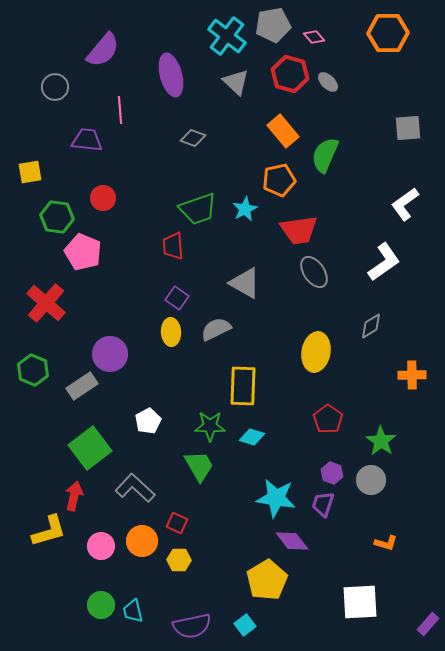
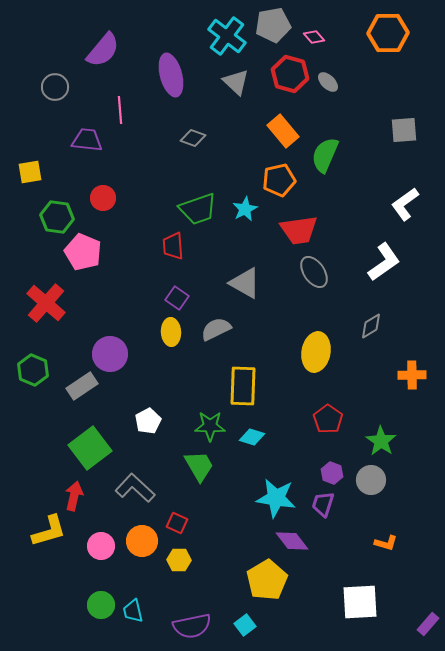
gray square at (408, 128): moved 4 px left, 2 px down
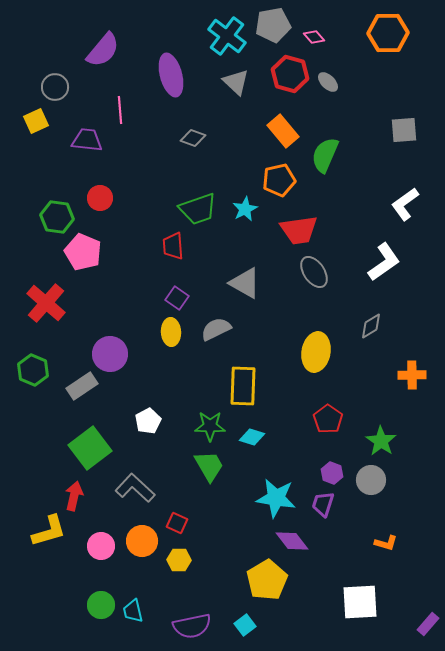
yellow square at (30, 172): moved 6 px right, 51 px up; rotated 15 degrees counterclockwise
red circle at (103, 198): moved 3 px left
green trapezoid at (199, 466): moved 10 px right
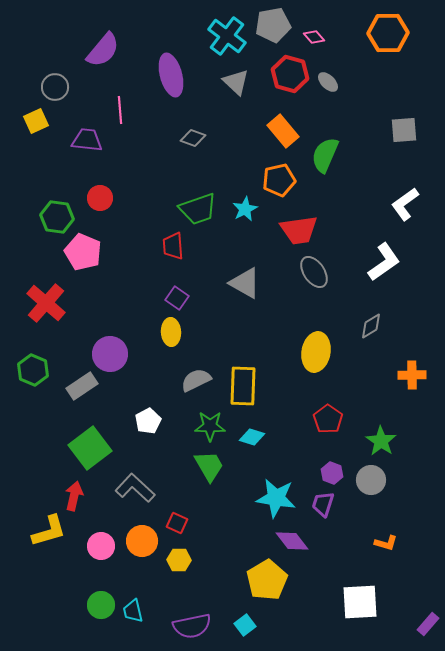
gray semicircle at (216, 329): moved 20 px left, 51 px down
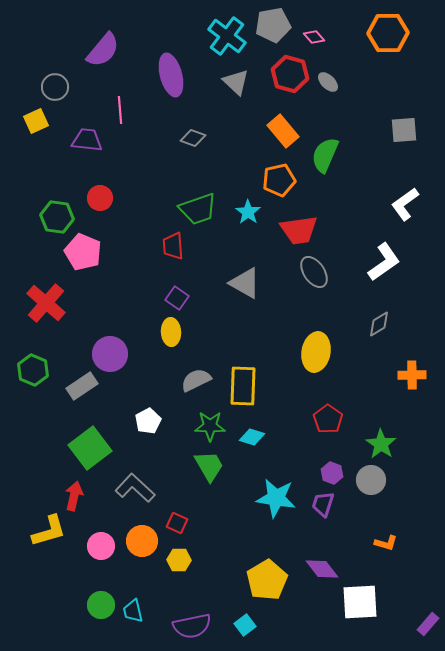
cyan star at (245, 209): moved 3 px right, 3 px down; rotated 10 degrees counterclockwise
gray diamond at (371, 326): moved 8 px right, 2 px up
green star at (381, 441): moved 3 px down
purple diamond at (292, 541): moved 30 px right, 28 px down
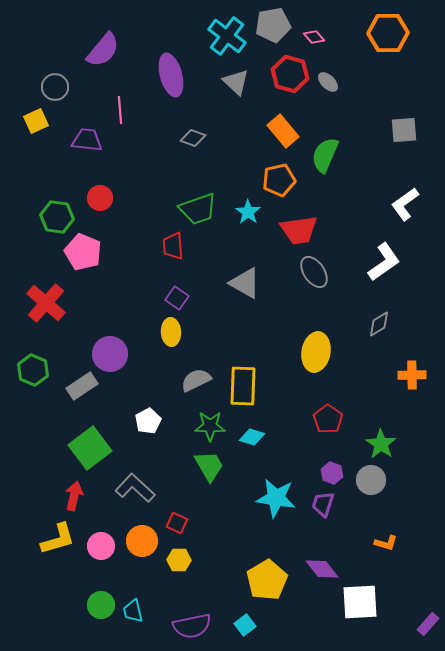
yellow L-shape at (49, 531): moved 9 px right, 8 px down
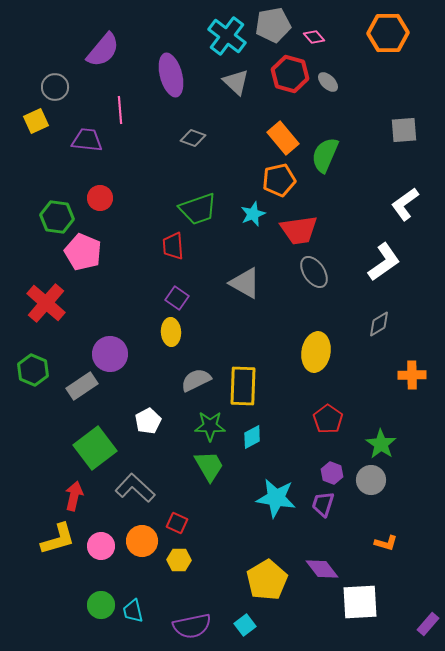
orange rectangle at (283, 131): moved 7 px down
cyan star at (248, 212): moved 5 px right, 2 px down; rotated 15 degrees clockwise
cyan diamond at (252, 437): rotated 45 degrees counterclockwise
green square at (90, 448): moved 5 px right
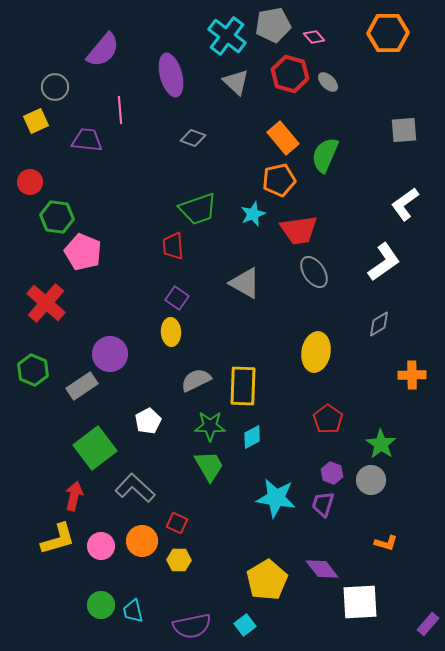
red circle at (100, 198): moved 70 px left, 16 px up
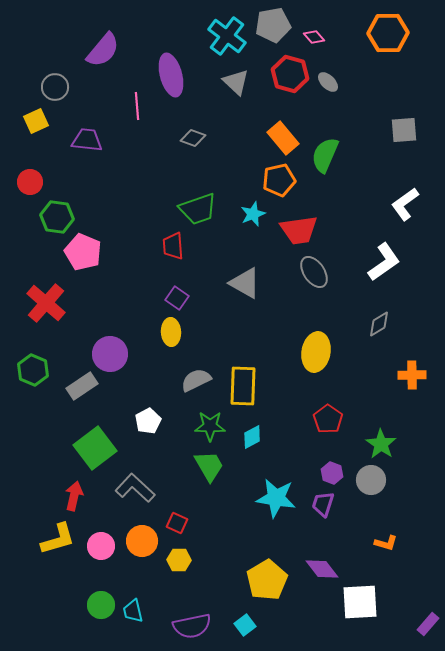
pink line at (120, 110): moved 17 px right, 4 px up
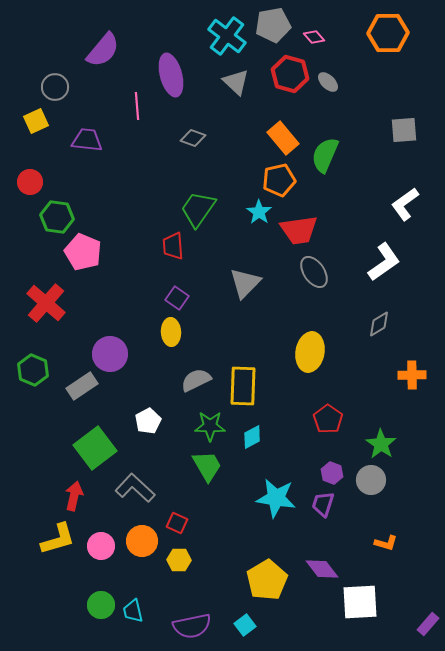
green trapezoid at (198, 209): rotated 144 degrees clockwise
cyan star at (253, 214): moved 6 px right, 2 px up; rotated 15 degrees counterclockwise
gray triangle at (245, 283): rotated 44 degrees clockwise
yellow ellipse at (316, 352): moved 6 px left
green trapezoid at (209, 466): moved 2 px left
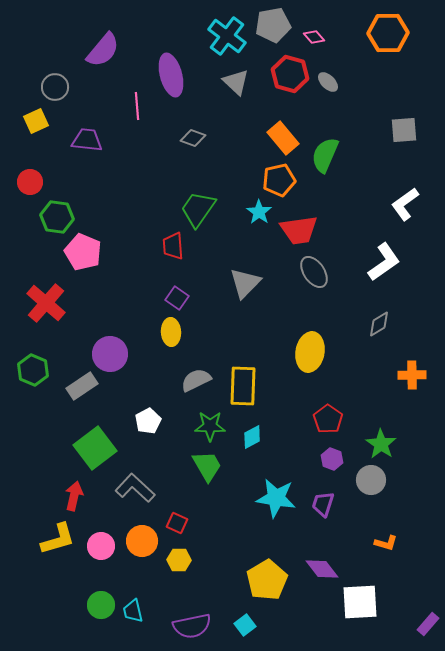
purple hexagon at (332, 473): moved 14 px up
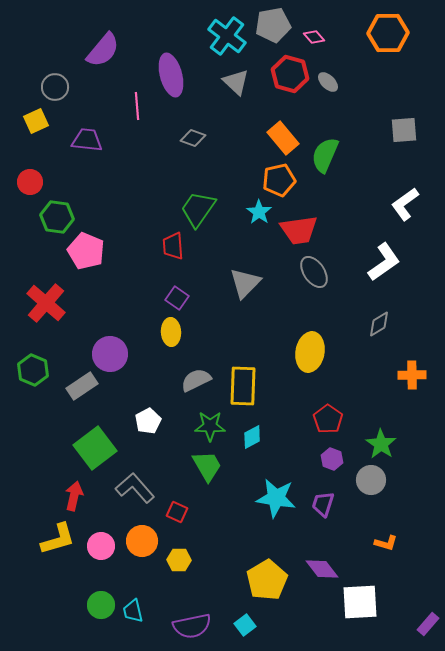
pink pentagon at (83, 252): moved 3 px right, 1 px up
gray L-shape at (135, 488): rotated 6 degrees clockwise
red square at (177, 523): moved 11 px up
